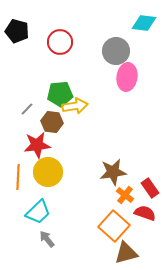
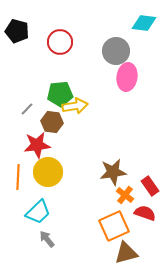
red rectangle: moved 2 px up
orange square: rotated 24 degrees clockwise
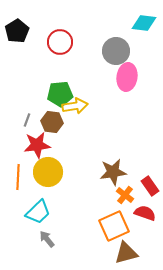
black pentagon: rotated 25 degrees clockwise
gray line: moved 11 px down; rotated 24 degrees counterclockwise
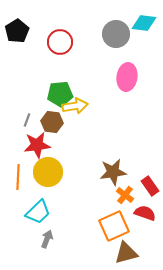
gray circle: moved 17 px up
gray arrow: rotated 60 degrees clockwise
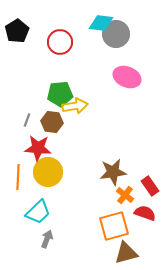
cyan diamond: moved 43 px left
pink ellipse: rotated 76 degrees counterclockwise
red star: moved 1 px right, 3 px down; rotated 12 degrees clockwise
orange square: rotated 8 degrees clockwise
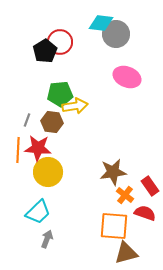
black pentagon: moved 28 px right, 20 px down
orange line: moved 27 px up
orange square: rotated 20 degrees clockwise
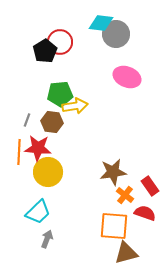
orange line: moved 1 px right, 2 px down
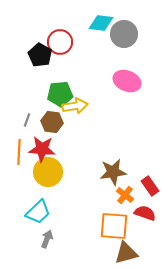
gray circle: moved 8 px right
black pentagon: moved 5 px left, 4 px down; rotated 10 degrees counterclockwise
pink ellipse: moved 4 px down
red star: moved 4 px right, 1 px down
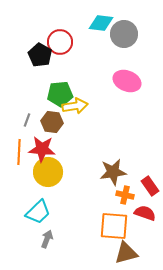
orange cross: rotated 24 degrees counterclockwise
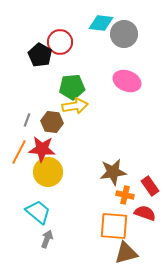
green pentagon: moved 12 px right, 7 px up
orange line: rotated 25 degrees clockwise
cyan trapezoid: rotated 96 degrees counterclockwise
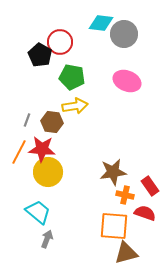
green pentagon: moved 10 px up; rotated 15 degrees clockwise
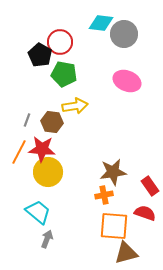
green pentagon: moved 8 px left, 3 px up
orange cross: moved 21 px left; rotated 24 degrees counterclockwise
